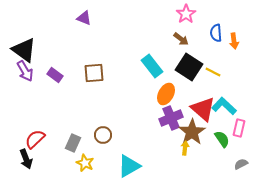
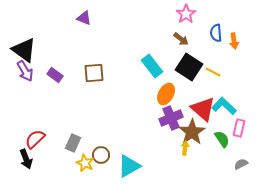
brown circle: moved 2 px left, 20 px down
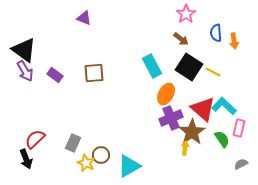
cyan rectangle: rotated 10 degrees clockwise
yellow star: moved 1 px right
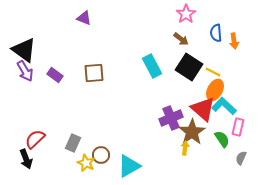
orange ellipse: moved 49 px right, 4 px up
pink rectangle: moved 1 px left, 1 px up
gray semicircle: moved 6 px up; rotated 40 degrees counterclockwise
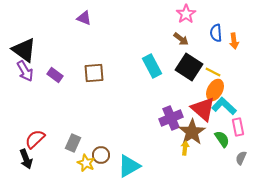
pink rectangle: rotated 24 degrees counterclockwise
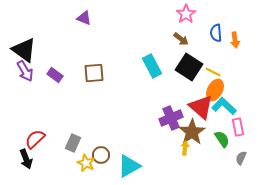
orange arrow: moved 1 px right, 1 px up
red triangle: moved 2 px left, 2 px up
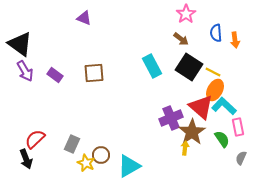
black triangle: moved 4 px left, 6 px up
gray rectangle: moved 1 px left, 1 px down
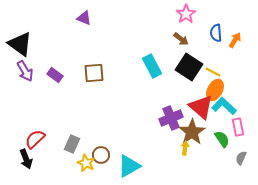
orange arrow: rotated 140 degrees counterclockwise
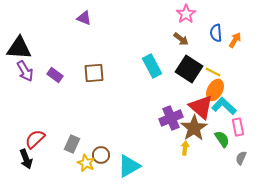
black triangle: moved 1 px left, 4 px down; rotated 32 degrees counterclockwise
black square: moved 2 px down
brown star: moved 2 px right, 4 px up
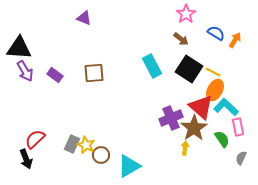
blue semicircle: rotated 126 degrees clockwise
cyan L-shape: moved 2 px right, 1 px down
yellow star: moved 18 px up
